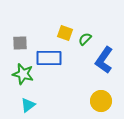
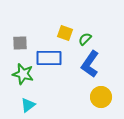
blue L-shape: moved 14 px left, 4 px down
yellow circle: moved 4 px up
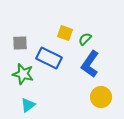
blue rectangle: rotated 25 degrees clockwise
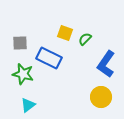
blue L-shape: moved 16 px right
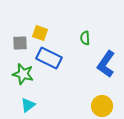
yellow square: moved 25 px left
green semicircle: moved 1 px up; rotated 48 degrees counterclockwise
yellow circle: moved 1 px right, 9 px down
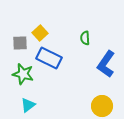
yellow square: rotated 28 degrees clockwise
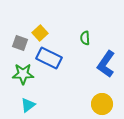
gray square: rotated 21 degrees clockwise
green star: rotated 15 degrees counterclockwise
yellow circle: moved 2 px up
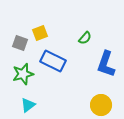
yellow square: rotated 21 degrees clockwise
green semicircle: rotated 136 degrees counterclockwise
blue rectangle: moved 4 px right, 3 px down
blue L-shape: rotated 16 degrees counterclockwise
green star: rotated 15 degrees counterclockwise
yellow circle: moved 1 px left, 1 px down
